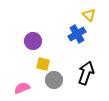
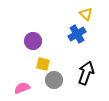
yellow triangle: moved 3 px left, 1 px up
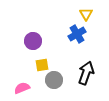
yellow triangle: rotated 16 degrees clockwise
yellow square: moved 1 px left, 1 px down; rotated 24 degrees counterclockwise
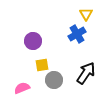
black arrow: rotated 15 degrees clockwise
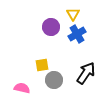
yellow triangle: moved 13 px left
purple circle: moved 18 px right, 14 px up
pink semicircle: rotated 35 degrees clockwise
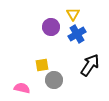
black arrow: moved 4 px right, 8 px up
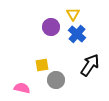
blue cross: rotated 18 degrees counterclockwise
gray circle: moved 2 px right
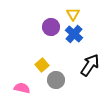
blue cross: moved 3 px left
yellow square: rotated 32 degrees counterclockwise
